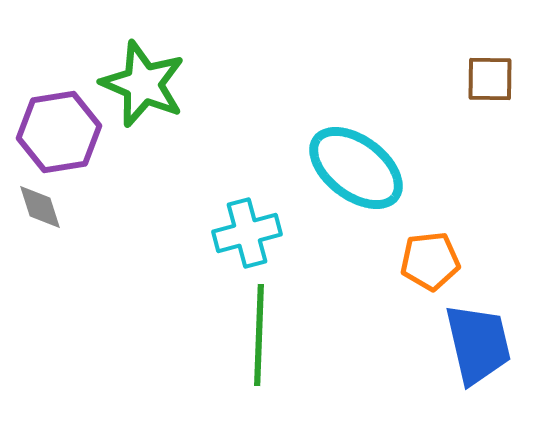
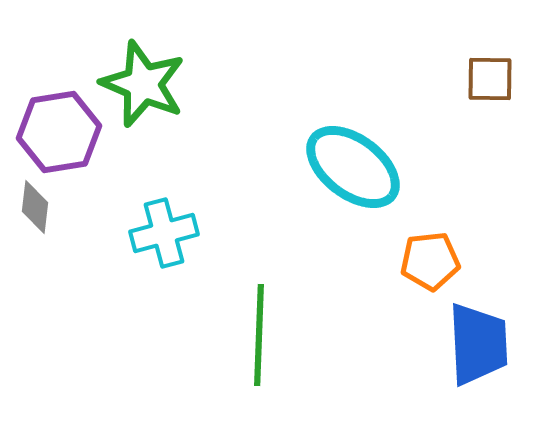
cyan ellipse: moved 3 px left, 1 px up
gray diamond: moved 5 px left; rotated 24 degrees clockwise
cyan cross: moved 83 px left
blue trapezoid: rotated 10 degrees clockwise
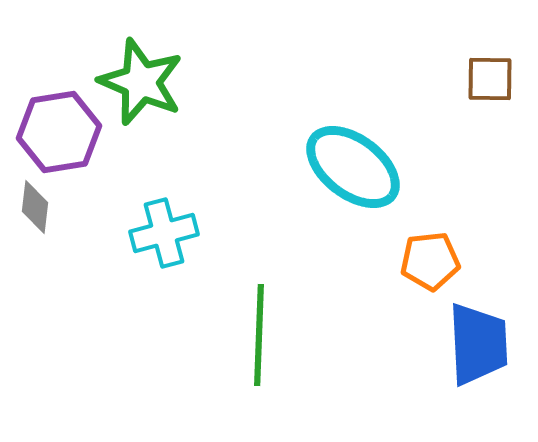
green star: moved 2 px left, 2 px up
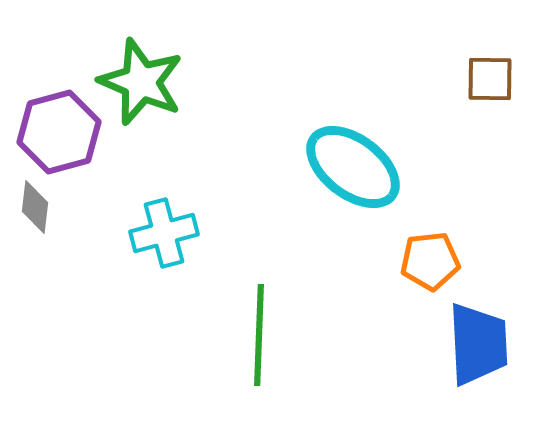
purple hexagon: rotated 6 degrees counterclockwise
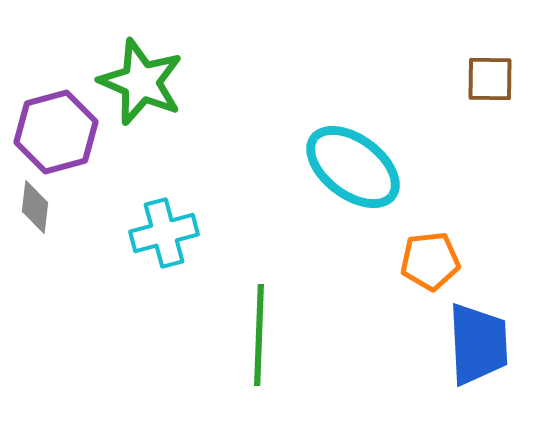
purple hexagon: moved 3 px left
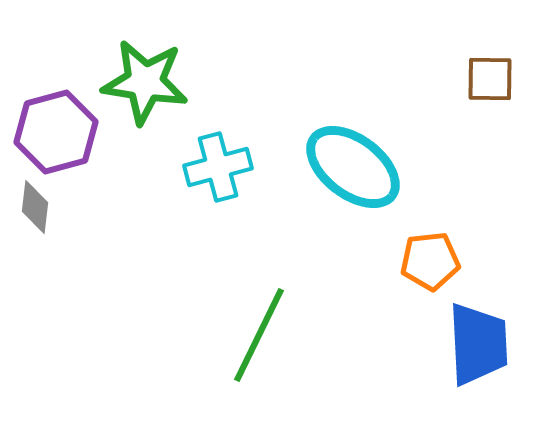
green star: moved 4 px right; rotated 14 degrees counterclockwise
cyan cross: moved 54 px right, 66 px up
green line: rotated 24 degrees clockwise
